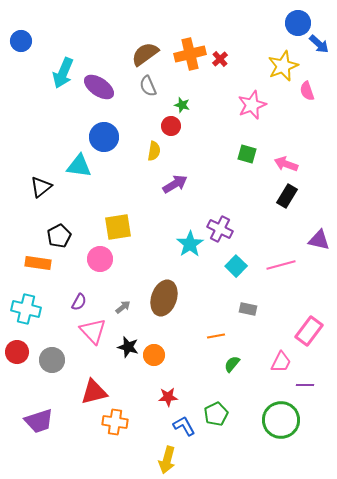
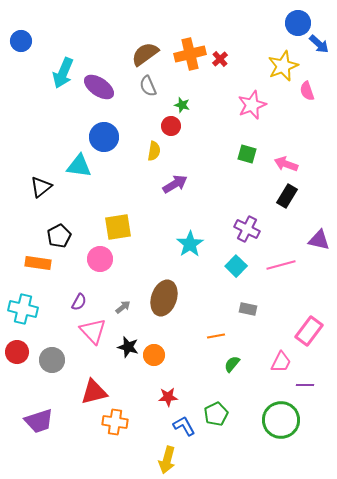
purple cross at (220, 229): moved 27 px right
cyan cross at (26, 309): moved 3 px left
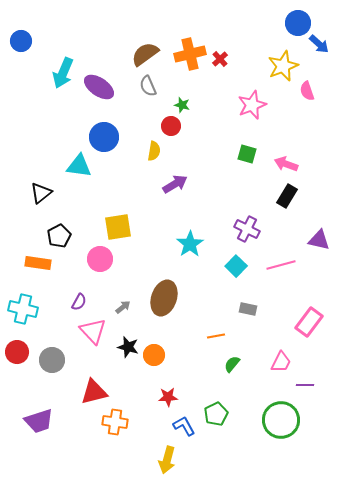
black triangle at (41, 187): moved 6 px down
pink rectangle at (309, 331): moved 9 px up
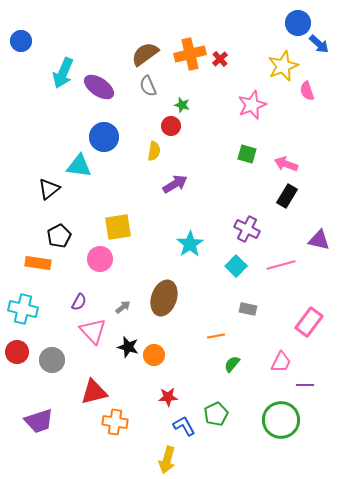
black triangle at (41, 193): moved 8 px right, 4 px up
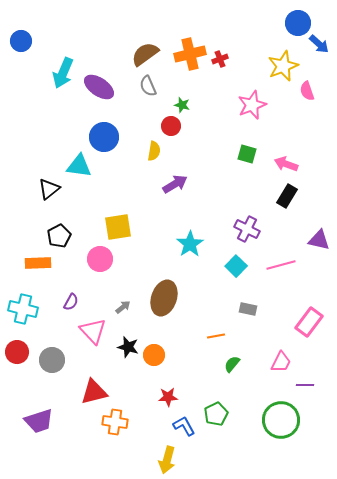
red cross at (220, 59): rotated 21 degrees clockwise
orange rectangle at (38, 263): rotated 10 degrees counterclockwise
purple semicircle at (79, 302): moved 8 px left
